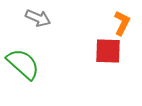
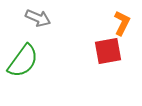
red square: rotated 12 degrees counterclockwise
green semicircle: moved 3 px up; rotated 84 degrees clockwise
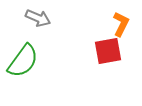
orange L-shape: moved 1 px left, 1 px down
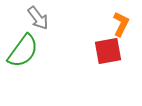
gray arrow: rotated 30 degrees clockwise
green semicircle: moved 10 px up
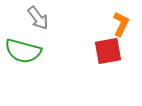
green semicircle: rotated 69 degrees clockwise
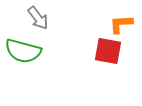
orange L-shape: rotated 120 degrees counterclockwise
red square: rotated 20 degrees clockwise
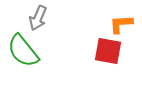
gray arrow: rotated 60 degrees clockwise
green semicircle: rotated 36 degrees clockwise
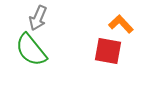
orange L-shape: rotated 50 degrees clockwise
green semicircle: moved 8 px right, 1 px up
